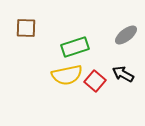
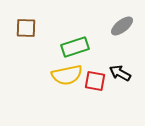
gray ellipse: moved 4 px left, 9 px up
black arrow: moved 3 px left, 1 px up
red square: rotated 30 degrees counterclockwise
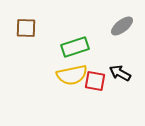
yellow semicircle: moved 5 px right
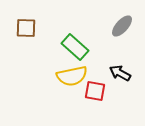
gray ellipse: rotated 10 degrees counterclockwise
green rectangle: rotated 60 degrees clockwise
yellow semicircle: moved 1 px down
red square: moved 10 px down
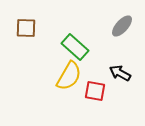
yellow semicircle: moved 3 px left; rotated 48 degrees counterclockwise
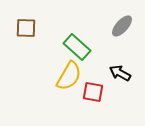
green rectangle: moved 2 px right
red square: moved 2 px left, 1 px down
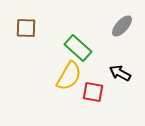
green rectangle: moved 1 px right, 1 px down
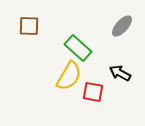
brown square: moved 3 px right, 2 px up
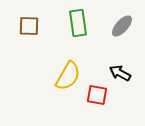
green rectangle: moved 25 px up; rotated 40 degrees clockwise
yellow semicircle: moved 1 px left
red square: moved 4 px right, 3 px down
